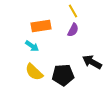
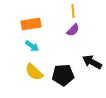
yellow line: rotated 24 degrees clockwise
orange rectangle: moved 10 px left, 2 px up
purple semicircle: rotated 16 degrees clockwise
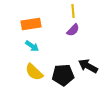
black arrow: moved 4 px left, 4 px down
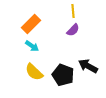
orange rectangle: rotated 36 degrees counterclockwise
black pentagon: rotated 25 degrees clockwise
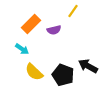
yellow line: rotated 40 degrees clockwise
purple semicircle: moved 19 px left; rotated 32 degrees clockwise
cyan arrow: moved 10 px left, 3 px down
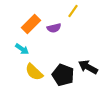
purple semicircle: moved 2 px up
black arrow: moved 1 px down
